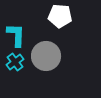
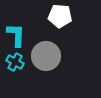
cyan cross: rotated 24 degrees counterclockwise
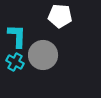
cyan L-shape: moved 1 px right, 1 px down
gray circle: moved 3 px left, 1 px up
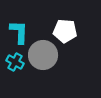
white pentagon: moved 5 px right, 15 px down
cyan L-shape: moved 2 px right, 4 px up
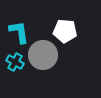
cyan L-shape: rotated 10 degrees counterclockwise
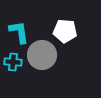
gray circle: moved 1 px left
cyan cross: moved 2 px left; rotated 24 degrees counterclockwise
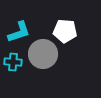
cyan L-shape: rotated 80 degrees clockwise
gray circle: moved 1 px right, 1 px up
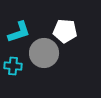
gray circle: moved 1 px right, 1 px up
cyan cross: moved 4 px down
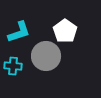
white pentagon: rotated 30 degrees clockwise
gray circle: moved 2 px right, 3 px down
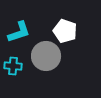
white pentagon: rotated 15 degrees counterclockwise
